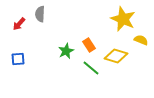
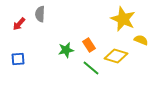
green star: moved 1 px up; rotated 14 degrees clockwise
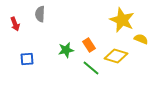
yellow star: moved 1 px left, 1 px down
red arrow: moved 4 px left; rotated 64 degrees counterclockwise
yellow semicircle: moved 1 px up
blue square: moved 9 px right
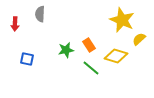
red arrow: rotated 24 degrees clockwise
yellow semicircle: moved 2 px left; rotated 64 degrees counterclockwise
blue square: rotated 16 degrees clockwise
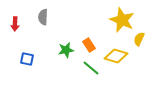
gray semicircle: moved 3 px right, 3 px down
yellow semicircle: rotated 24 degrees counterclockwise
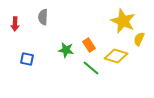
yellow star: moved 1 px right, 1 px down
green star: rotated 21 degrees clockwise
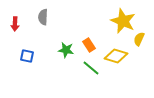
blue square: moved 3 px up
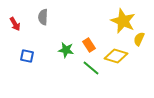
red arrow: rotated 32 degrees counterclockwise
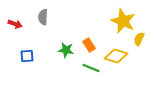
red arrow: rotated 40 degrees counterclockwise
blue square: rotated 16 degrees counterclockwise
green line: rotated 18 degrees counterclockwise
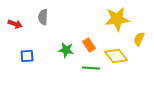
yellow star: moved 6 px left, 2 px up; rotated 30 degrees counterclockwise
yellow diamond: rotated 35 degrees clockwise
green line: rotated 18 degrees counterclockwise
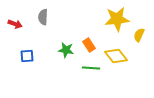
yellow semicircle: moved 4 px up
